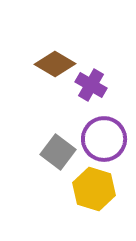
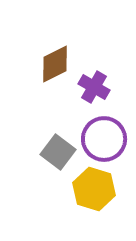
brown diamond: rotated 57 degrees counterclockwise
purple cross: moved 3 px right, 2 px down
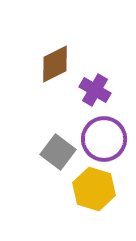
purple cross: moved 1 px right, 3 px down
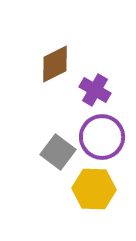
purple circle: moved 2 px left, 2 px up
yellow hexagon: rotated 15 degrees counterclockwise
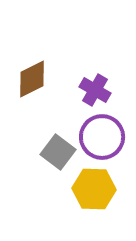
brown diamond: moved 23 px left, 15 px down
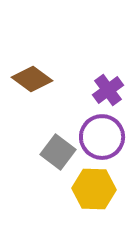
brown diamond: rotated 63 degrees clockwise
purple cross: moved 13 px right; rotated 24 degrees clockwise
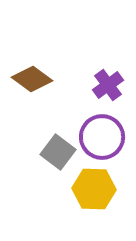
purple cross: moved 5 px up
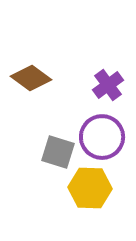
brown diamond: moved 1 px left, 1 px up
gray square: rotated 20 degrees counterclockwise
yellow hexagon: moved 4 px left, 1 px up
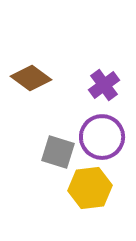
purple cross: moved 4 px left
yellow hexagon: rotated 9 degrees counterclockwise
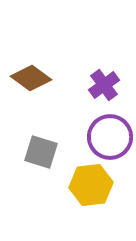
purple circle: moved 8 px right
gray square: moved 17 px left
yellow hexagon: moved 1 px right, 3 px up
